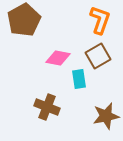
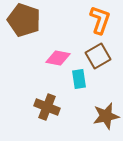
brown pentagon: rotated 24 degrees counterclockwise
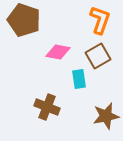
pink diamond: moved 6 px up
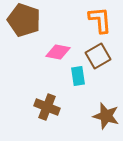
orange L-shape: rotated 24 degrees counterclockwise
cyan rectangle: moved 1 px left, 3 px up
brown star: rotated 28 degrees clockwise
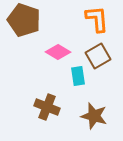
orange L-shape: moved 3 px left, 1 px up
pink diamond: rotated 20 degrees clockwise
brown star: moved 12 px left
